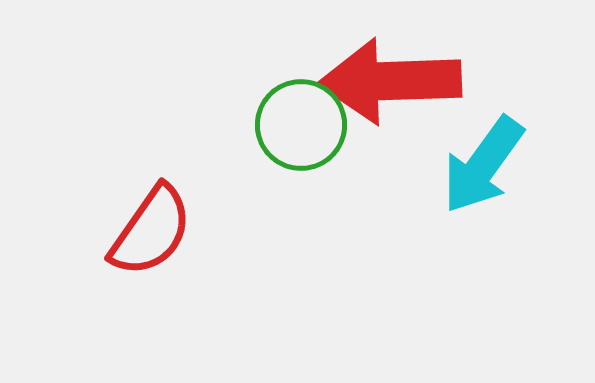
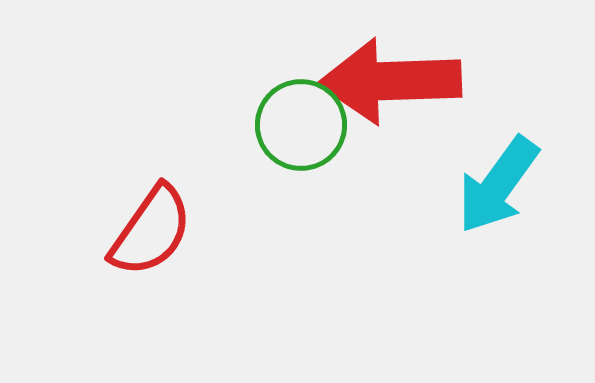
cyan arrow: moved 15 px right, 20 px down
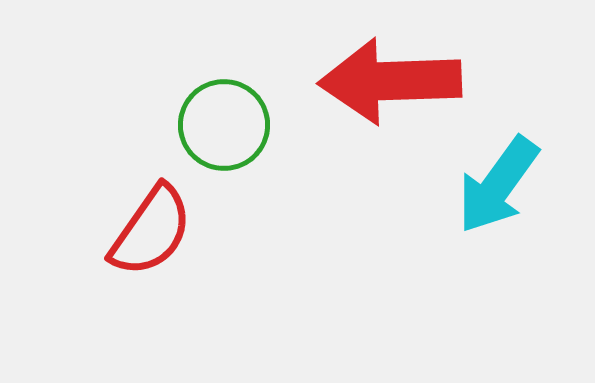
green circle: moved 77 px left
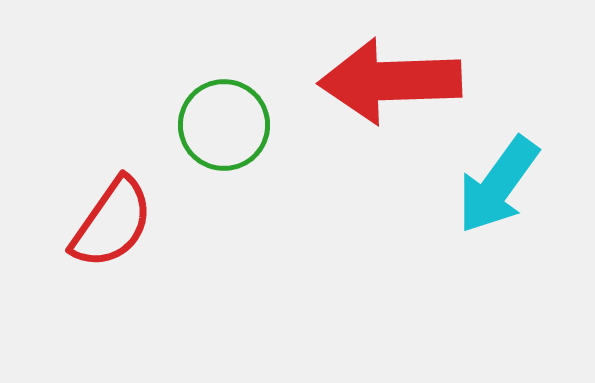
red semicircle: moved 39 px left, 8 px up
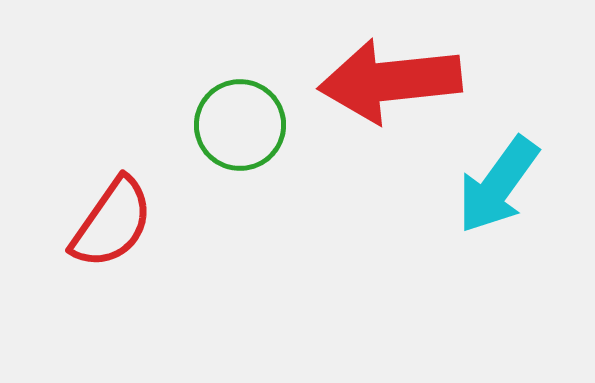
red arrow: rotated 4 degrees counterclockwise
green circle: moved 16 px right
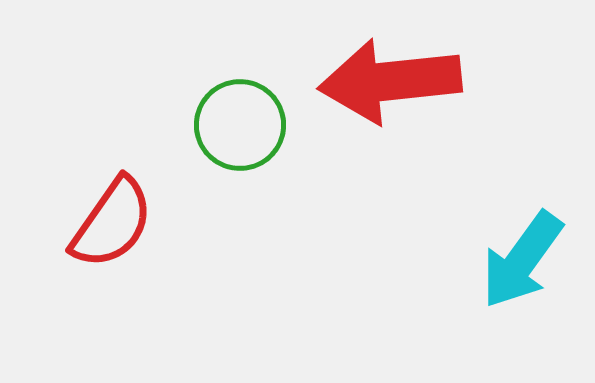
cyan arrow: moved 24 px right, 75 px down
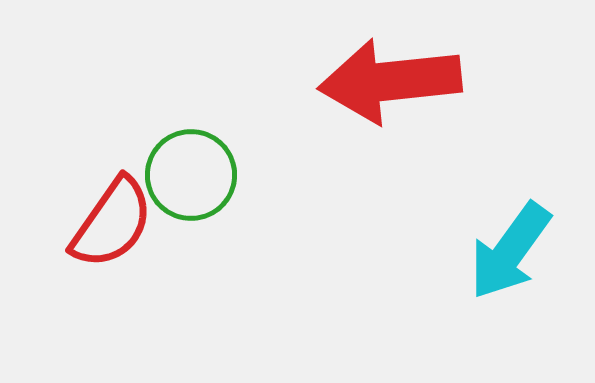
green circle: moved 49 px left, 50 px down
cyan arrow: moved 12 px left, 9 px up
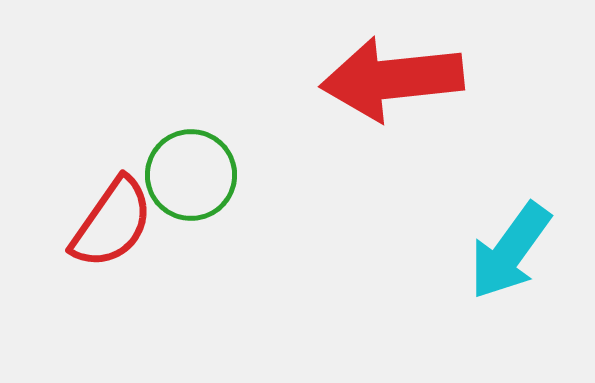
red arrow: moved 2 px right, 2 px up
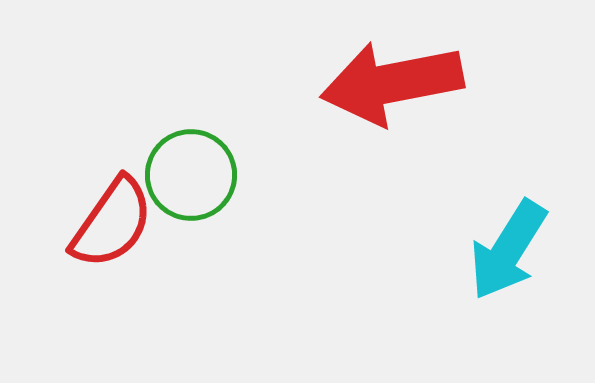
red arrow: moved 4 px down; rotated 5 degrees counterclockwise
cyan arrow: moved 2 px left, 1 px up; rotated 4 degrees counterclockwise
